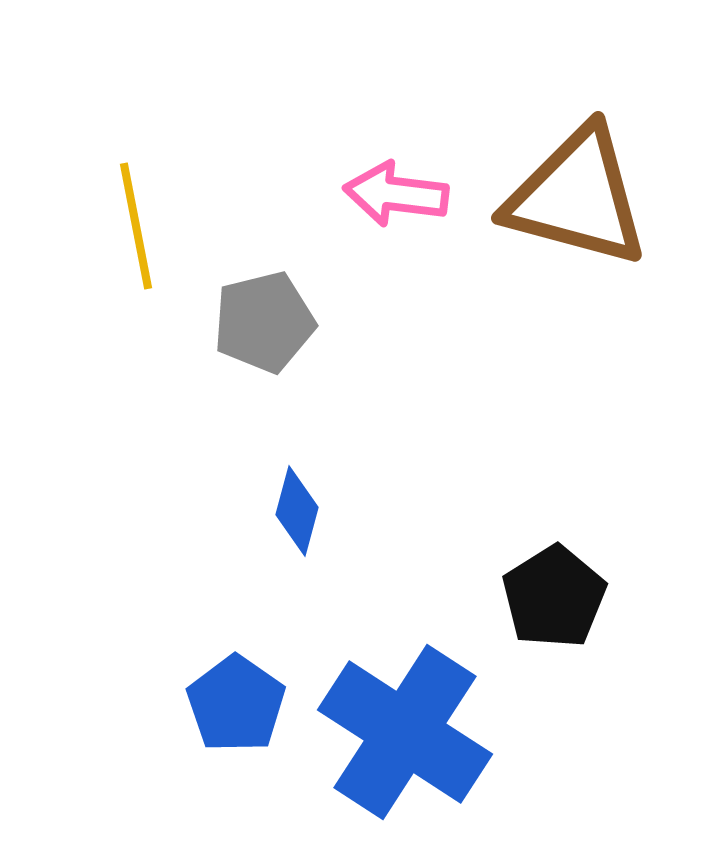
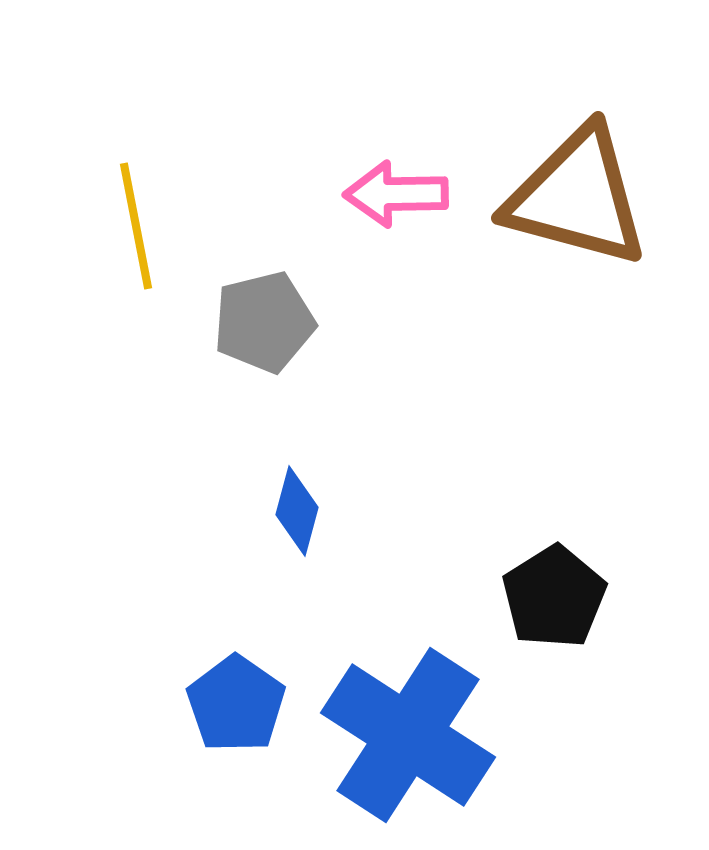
pink arrow: rotated 8 degrees counterclockwise
blue cross: moved 3 px right, 3 px down
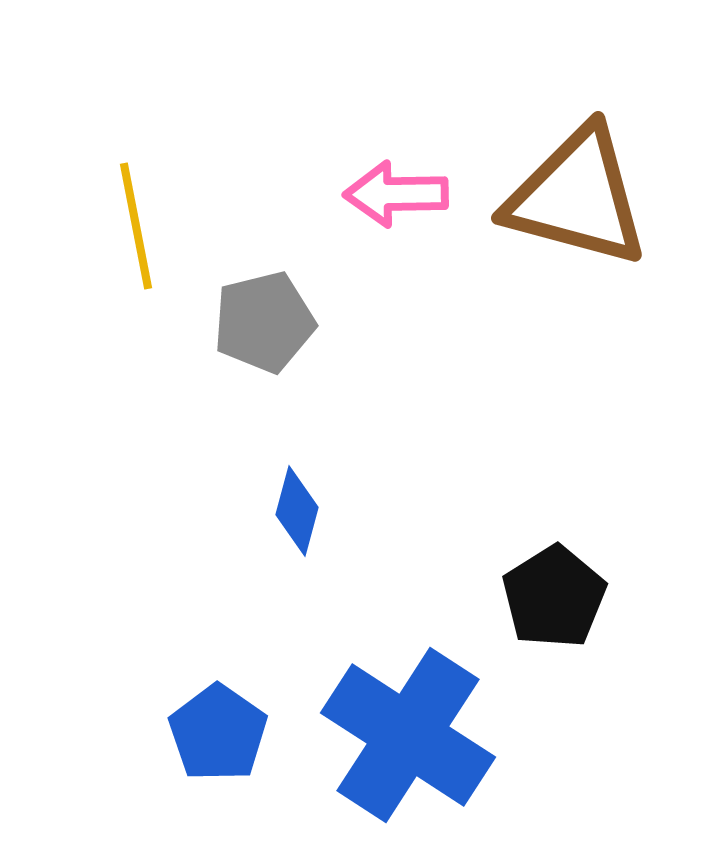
blue pentagon: moved 18 px left, 29 px down
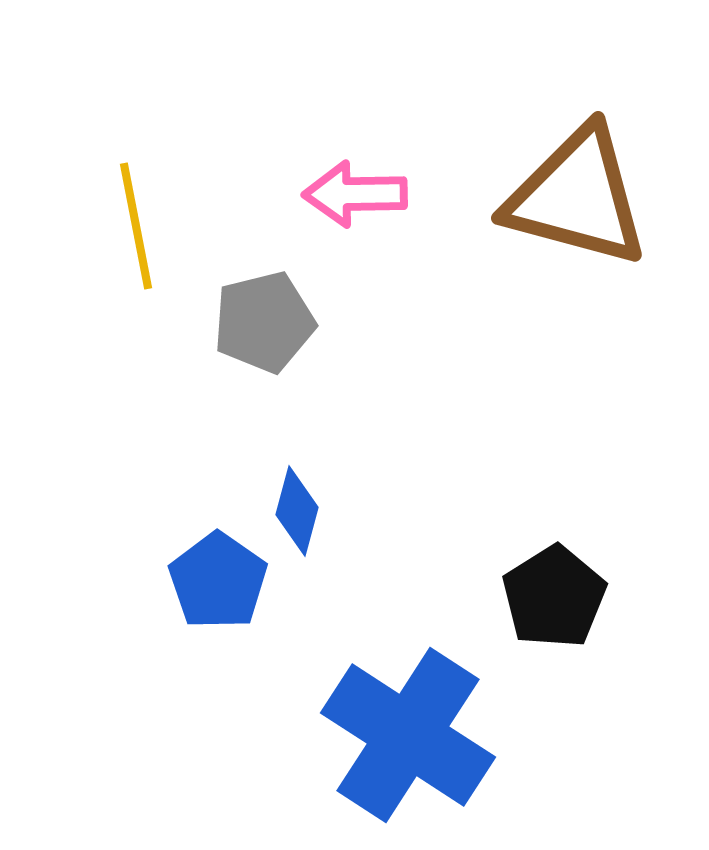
pink arrow: moved 41 px left
blue pentagon: moved 152 px up
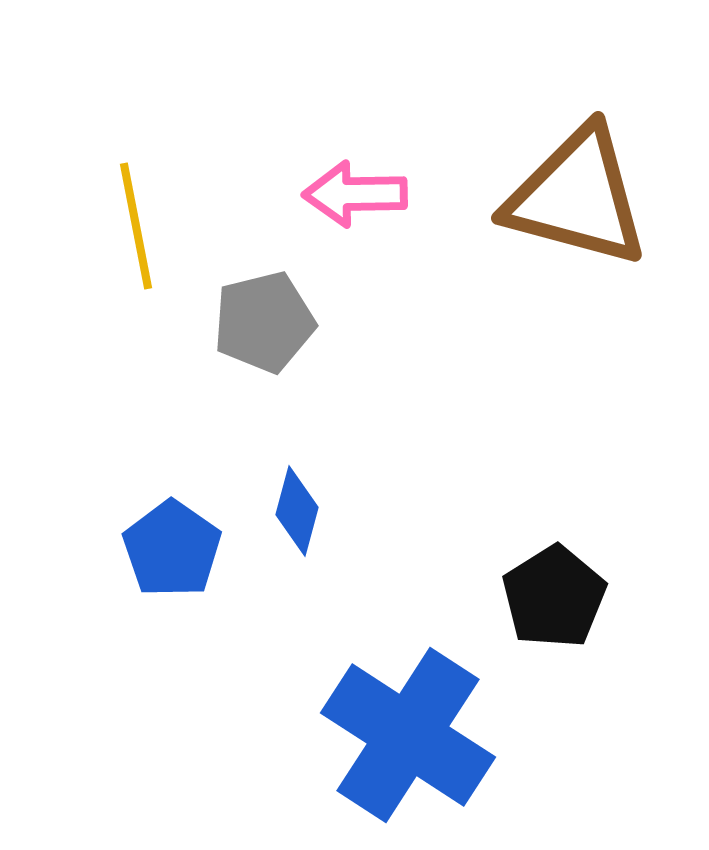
blue pentagon: moved 46 px left, 32 px up
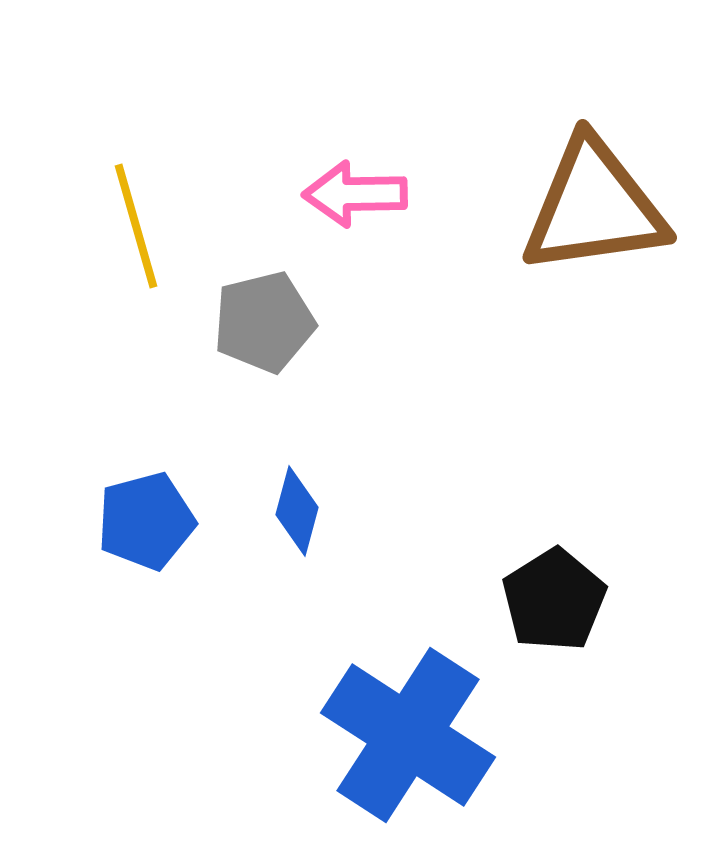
brown triangle: moved 17 px right, 10 px down; rotated 23 degrees counterclockwise
yellow line: rotated 5 degrees counterclockwise
blue pentagon: moved 26 px left, 28 px up; rotated 22 degrees clockwise
black pentagon: moved 3 px down
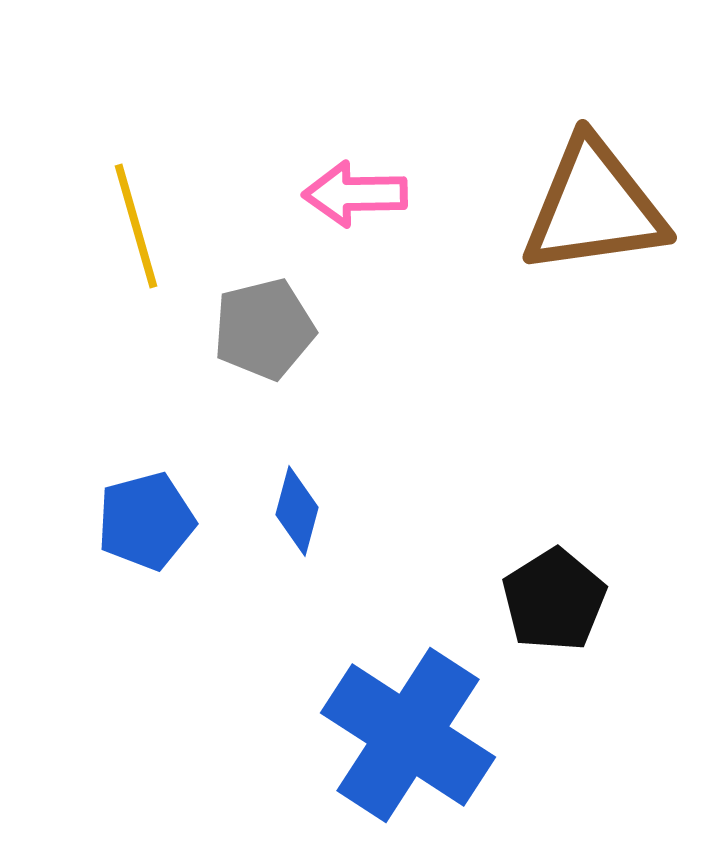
gray pentagon: moved 7 px down
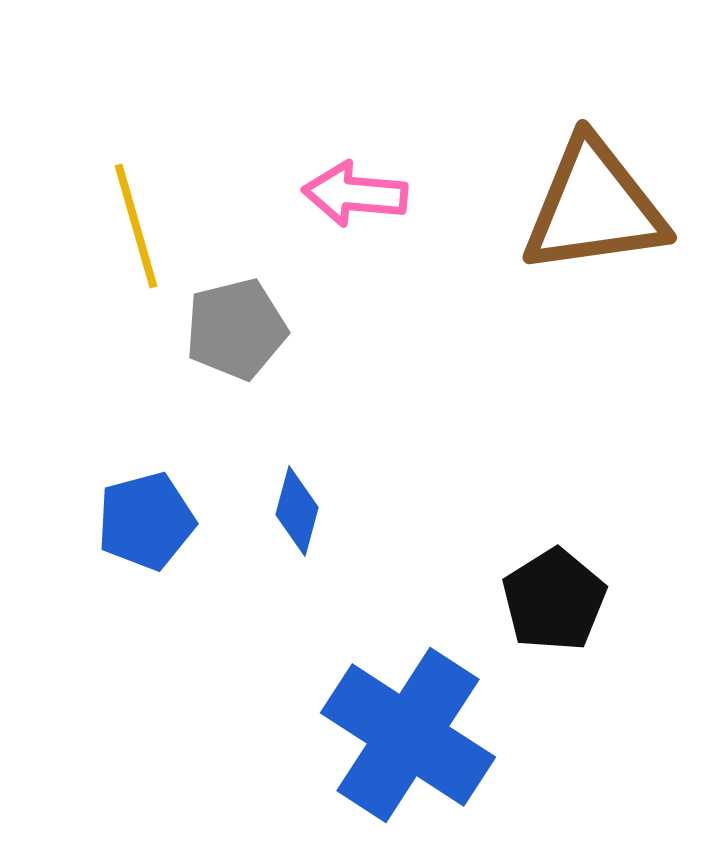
pink arrow: rotated 6 degrees clockwise
gray pentagon: moved 28 px left
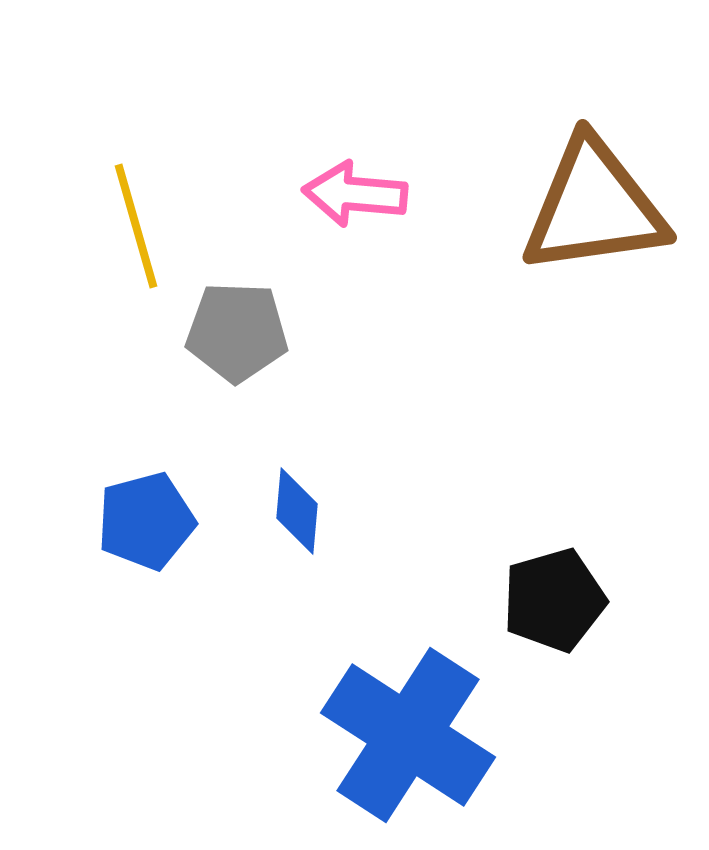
gray pentagon: moved 1 px right, 3 px down; rotated 16 degrees clockwise
blue diamond: rotated 10 degrees counterclockwise
black pentagon: rotated 16 degrees clockwise
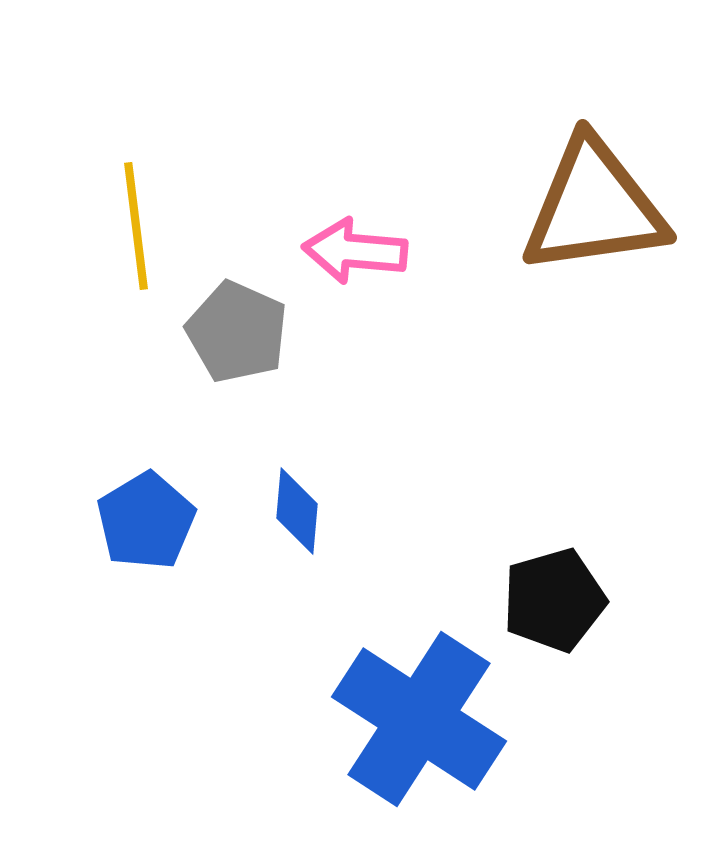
pink arrow: moved 57 px down
yellow line: rotated 9 degrees clockwise
gray pentagon: rotated 22 degrees clockwise
blue pentagon: rotated 16 degrees counterclockwise
blue cross: moved 11 px right, 16 px up
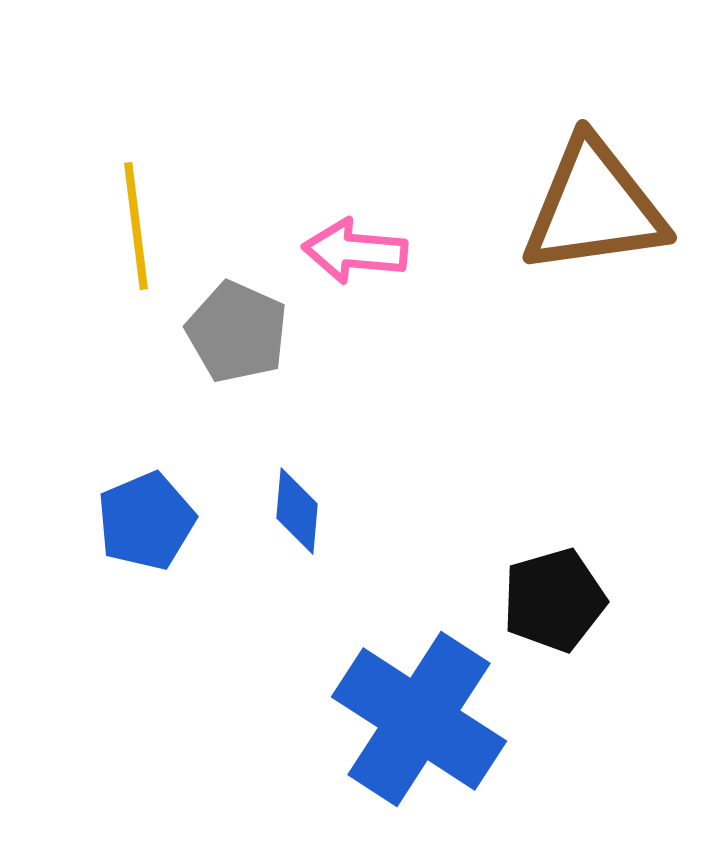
blue pentagon: rotated 8 degrees clockwise
